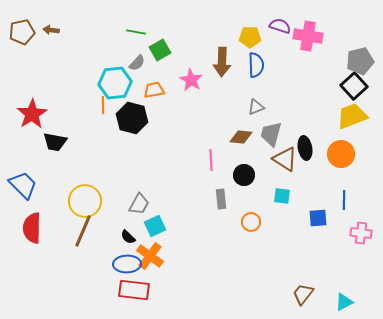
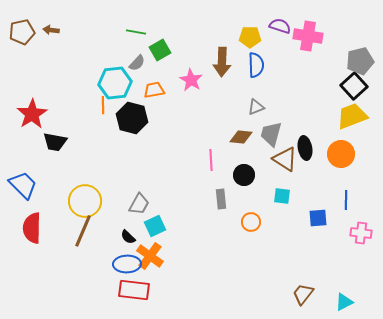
blue line at (344, 200): moved 2 px right
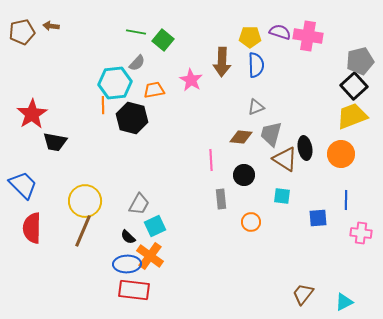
purple semicircle at (280, 26): moved 6 px down
brown arrow at (51, 30): moved 4 px up
green square at (160, 50): moved 3 px right, 10 px up; rotated 20 degrees counterclockwise
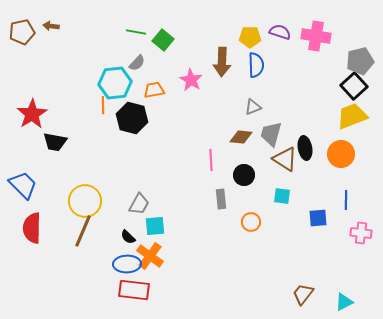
pink cross at (308, 36): moved 8 px right
gray triangle at (256, 107): moved 3 px left
cyan square at (155, 226): rotated 20 degrees clockwise
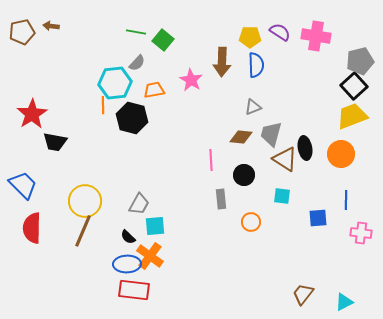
purple semicircle at (280, 32): rotated 15 degrees clockwise
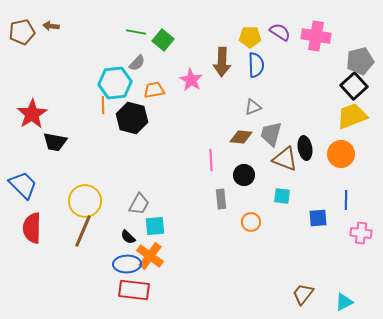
brown triangle at (285, 159): rotated 12 degrees counterclockwise
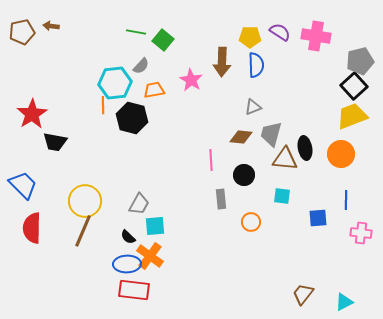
gray semicircle at (137, 63): moved 4 px right, 3 px down
brown triangle at (285, 159): rotated 16 degrees counterclockwise
